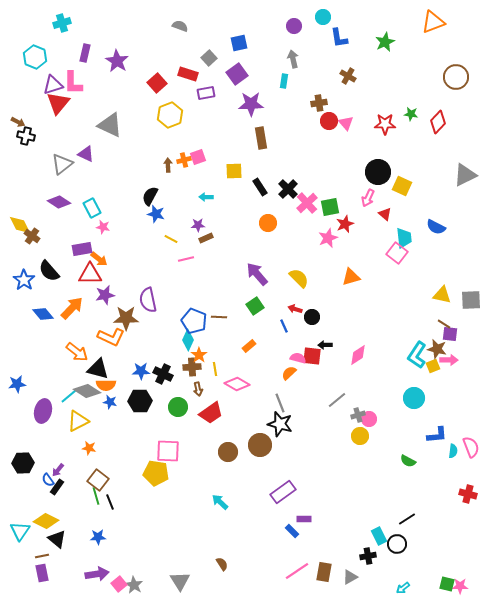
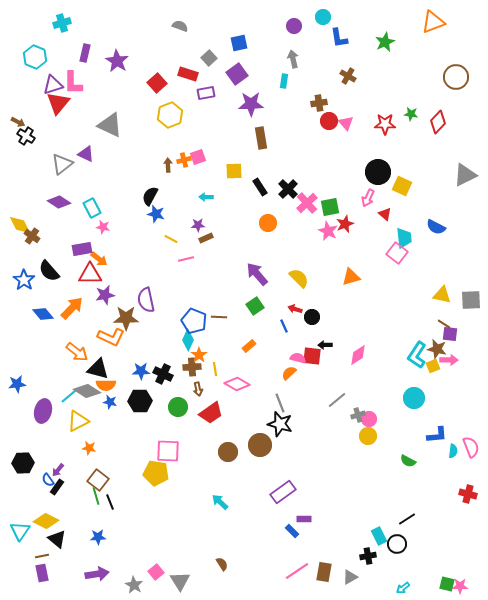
black cross at (26, 136): rotated 18 degrees clockwise
pink star at (328, 238): moved 7 px up; rotated 24 degrees counterclockwise
purple semicircle at (148, 300): moved 2 px left
yellow circle at (360, 436): moved 8 px right
pink square at (119, 584): moved 37 px right, 12 px up
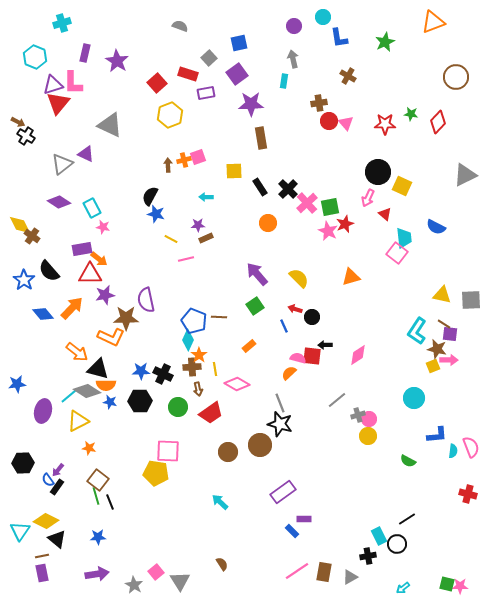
cyan L-shape at (417, 355): moved 24 px up
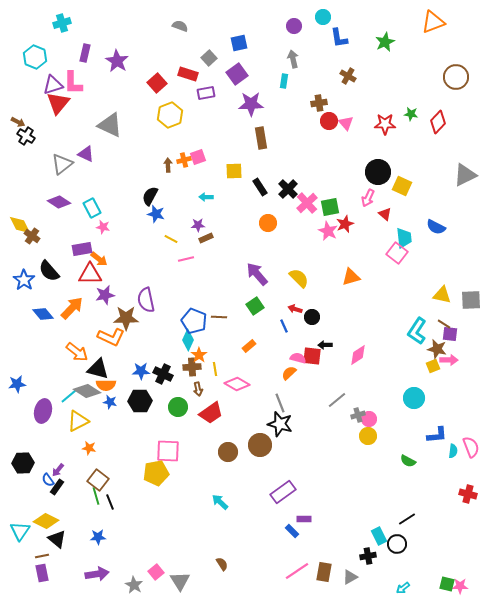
yellow pentagon at (156, 473): rotated 20 degrees counterclockwise
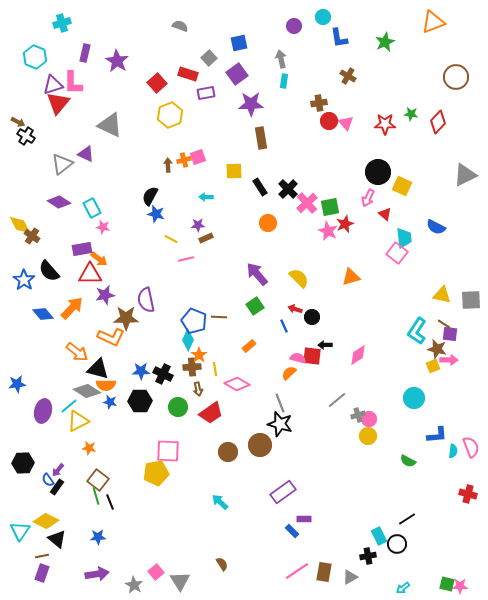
gray arrow at (293, 59): moved 12 px left
cyan line at (69, 396): moved 10 px down
purple rectangle at (42, 573): rotated 30 degrees clockwise
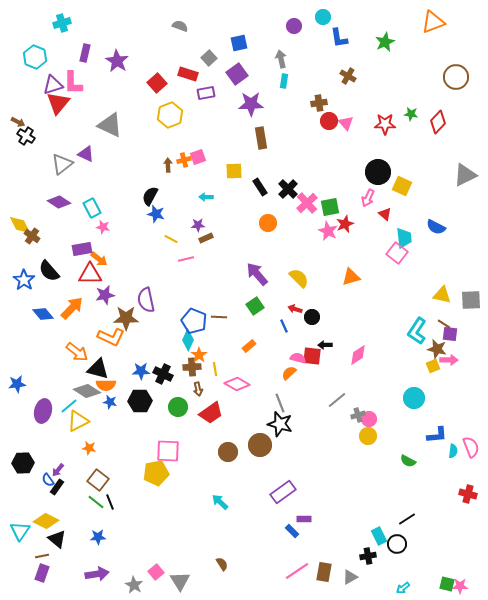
green line at (96, 496): moved 6 px down; rotated 36 degrees counterclockwise
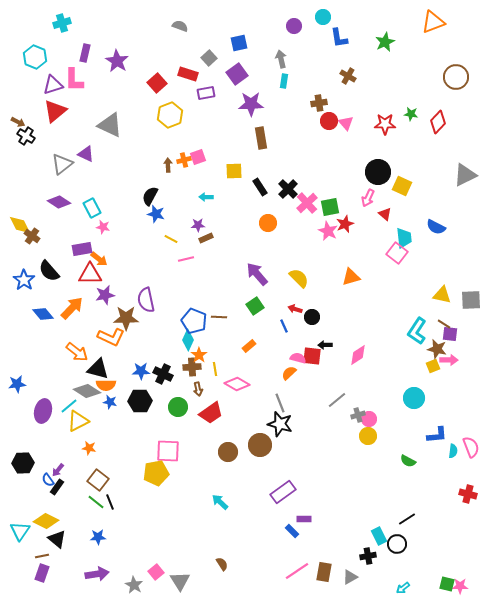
pink L-shape at (73, 83): moved 1 px right, 3 px up
red triangle at (58, 103): moved 3 px left, 8 px down; rotated 10 degrees clockwise
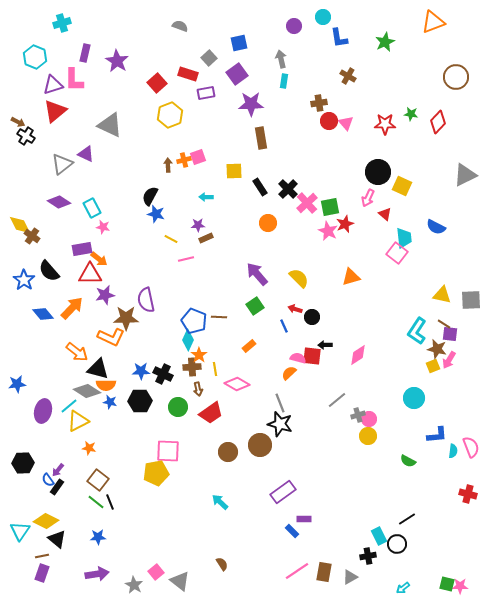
pink arrow at (449, 360): rotated 120 degrees clockwise
gray triangle at (180, 581): rotated 20 degrees counterclockwise
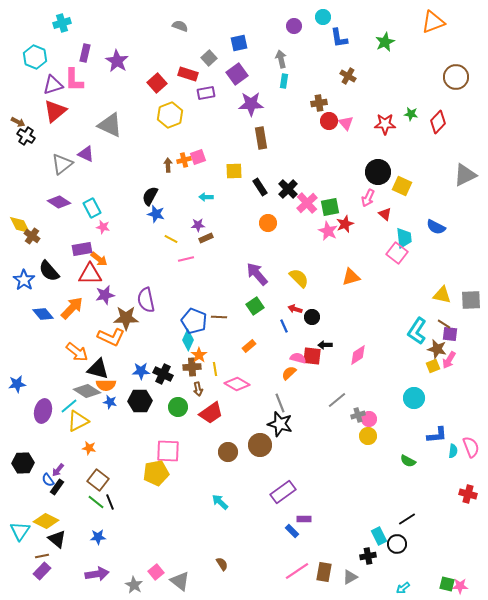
purple rectangle at (42, 573): moved 2 px up; rotated 24 degrees clockwise
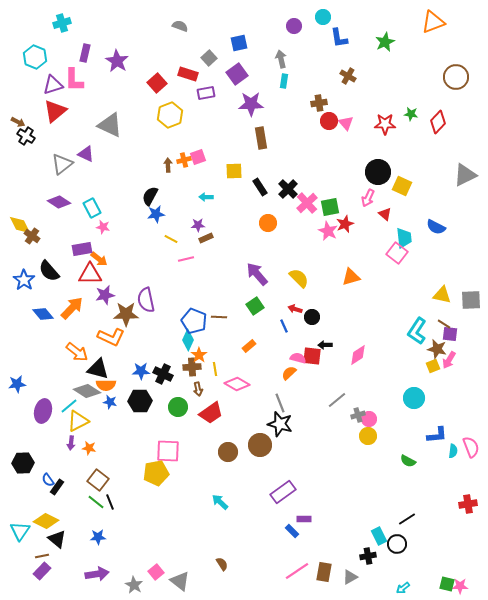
blue star at (156, 214): rotated 24 degrees counterclockwise
brown star at (126, 318): moved 4 px up
purple arrow at (58, 470): moved 13 px right, 27 px up; rotated 32 degrees counterclockwise
red cross at (468, 494): moved 10 px down; rotated 24 degrees counterclockwise
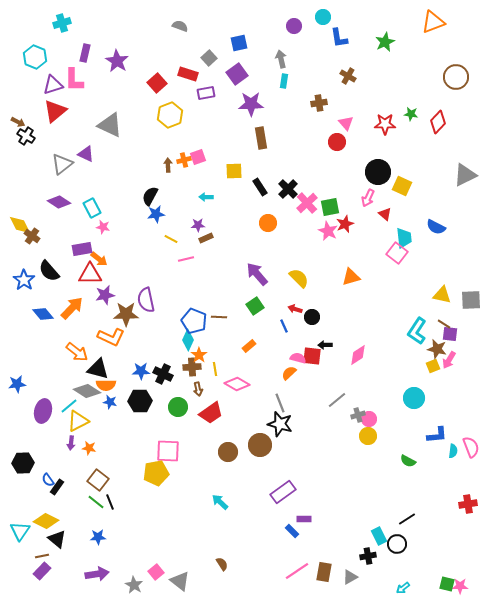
red circle at (329, 121): moved 8 px right, 21 px down
